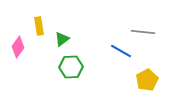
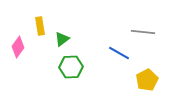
yellow rectangle: moved 1 px right
blue line: moved 2 px left, 2 px down
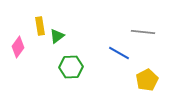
green triangle: moved 5 px left, 3 px up
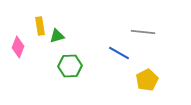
green triangle: rotated 21 degrees clockwise
pink diamond: rotated 15 degrees counterclockwise
green hexagon: moved 1 px left, 1 px up
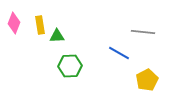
yellow rectangle: moved 1 px up
green triangle: rotated 14 degrees clockwise
pink diamond: moved 4 px left, 24 px up
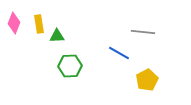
yellow rectangle: moved 1 px left, 1 px up
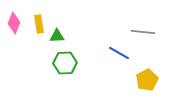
green hexagon: moved 5 px left, 3 px up
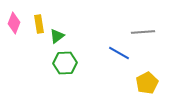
gray line: rotated 10 degrees counterclockwise
green triangle: rotated 35 degrees counterclockwise
yellow pentagon: moved 3 px down
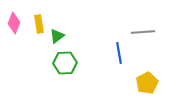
blue line: rotated 50 degrees clockwise
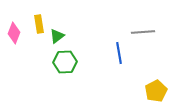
pink diamond: moved 10 px down
green hexagon: moved 1 px up
yellow pentagon: moved 9 px right, 8 px down
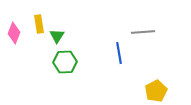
green triangle: rotated 21 degrees counterclockwise
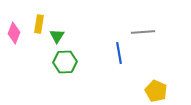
yellow rectangle: rotated 18 degrees clockwise
yellow pentagon: rotated 20 degrees counterclockwise
